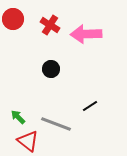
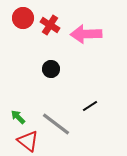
red circle: moved 10 px right, 1 px up
gray line: rotated 16 degrees clockwise
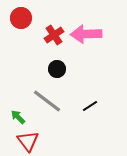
red circle: moved 2 px left
red cross: moved 4 px right, 10 px down; rotated 24 degrees clockwise
black circle: moved 6 px right
gray line: moved 9 px left, 23 px up
red triangle: rotated 15 degrees clockwise
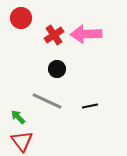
gray line: rotated 12 degrees counterclockwise
black line: rotated 21 degrees clockwise
red triangle: moved 6 px left
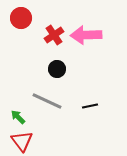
pink arrow: moved 1 px down
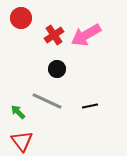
pink arrow: rotated 28 degrees counterclockwise
green arrow: moved 5 px up
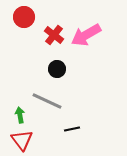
red circle: moved 3 px right, 1 px up
red cross: rotated 18 degrees counterclockwise
black line: moved 18 px left, 23 px down
green arrow: moved 2 px right, 3 px down; rotated 35 degrees clockwise
red triangle: moved 1 px up
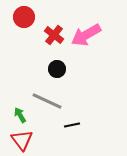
green arrow: rotated 21 degrees counterclockwise
black line: moved 4 px up
